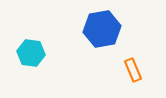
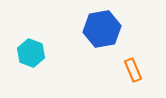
cyan hexagon: rotated 12 degrees clockwise
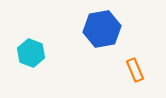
orange rectangle: moved 2 px right
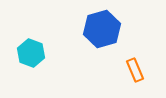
blue hexagon: rotated 6 degrees counterclockwise
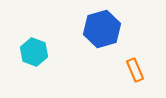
cyan hexagon: moved 3 px right, 1 px up
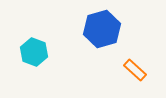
orange rectangle: rotated 25 degrees counterclockwise
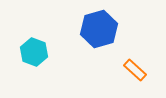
blue hexagon: moved 3 px left
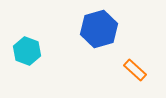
cyan hexagon: moved 7 px left, 1 px up
